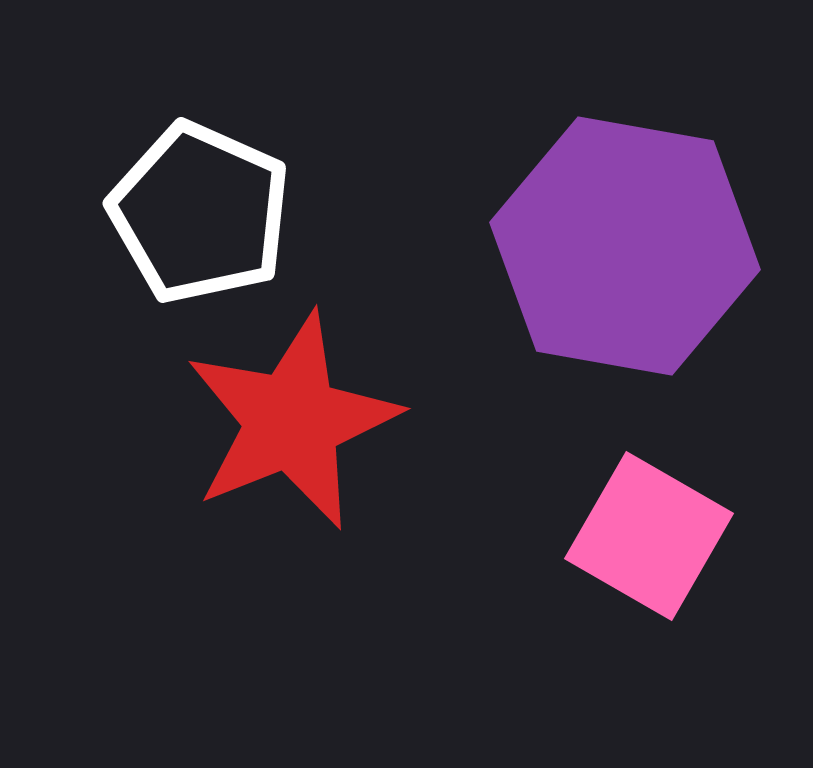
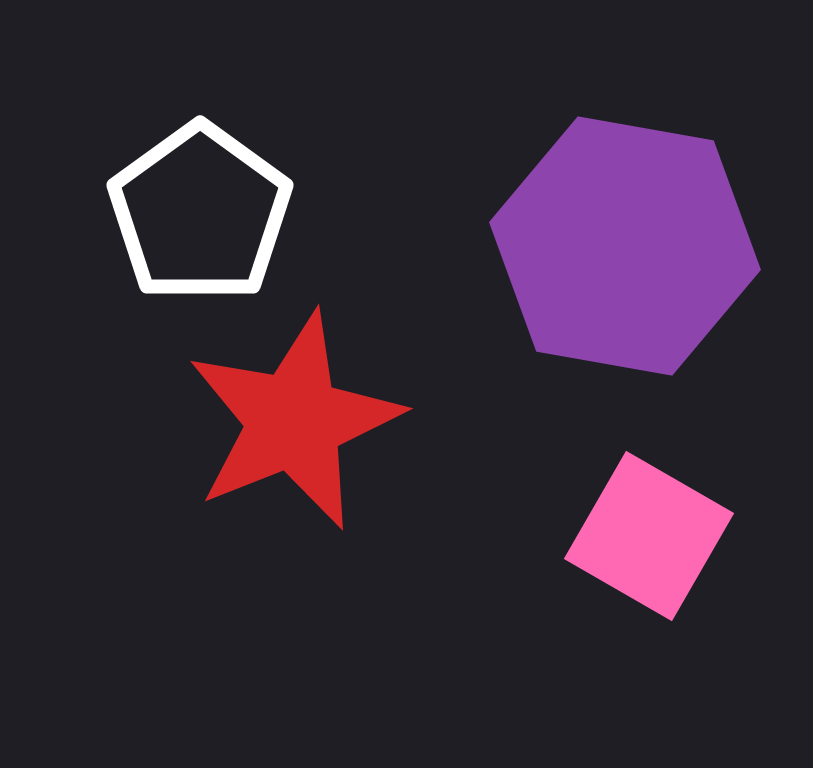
white pentagon: rotated 12 degrees clockwise
red star: moved 2 px right
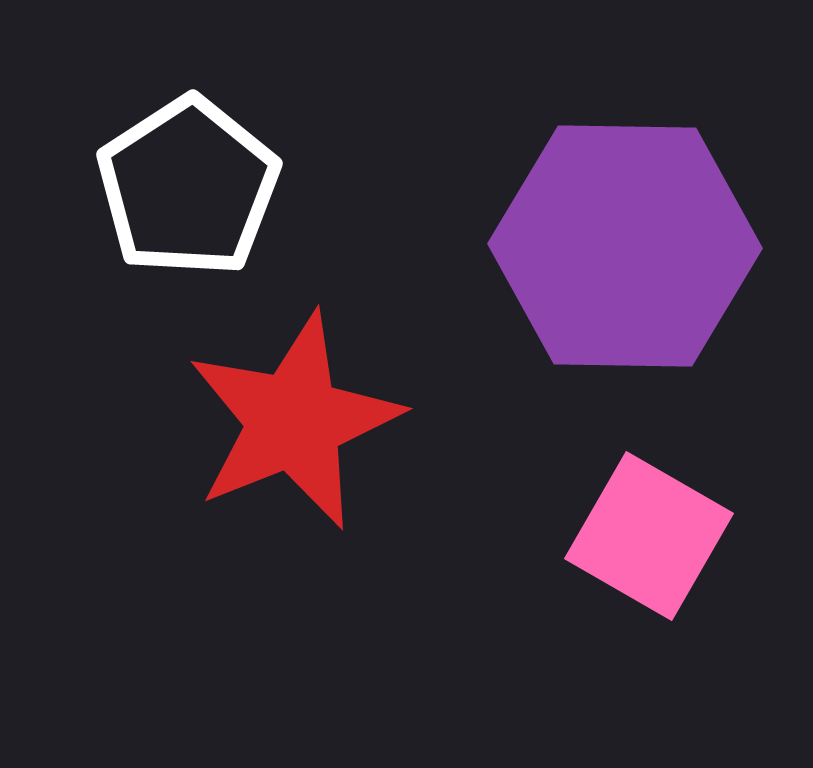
white pentagon: moved 12 px left, 26 px up; rotated 3 degrees clockwise
purple hexagon: rotated 9 degrees counterclockwise
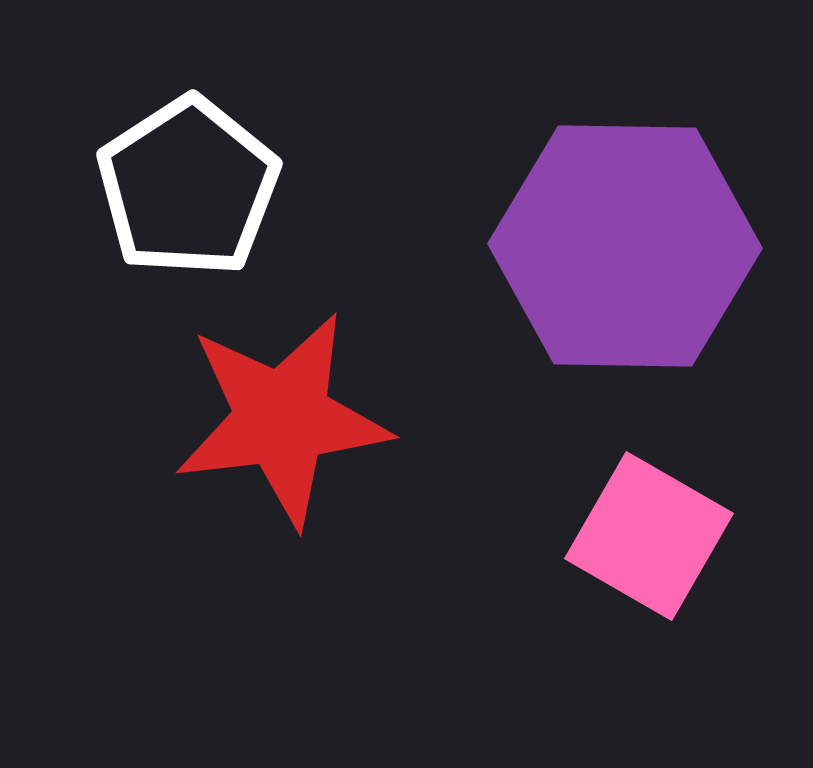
red star: moved 12 px left, 2 px up; rotated 15 degrees clockwise
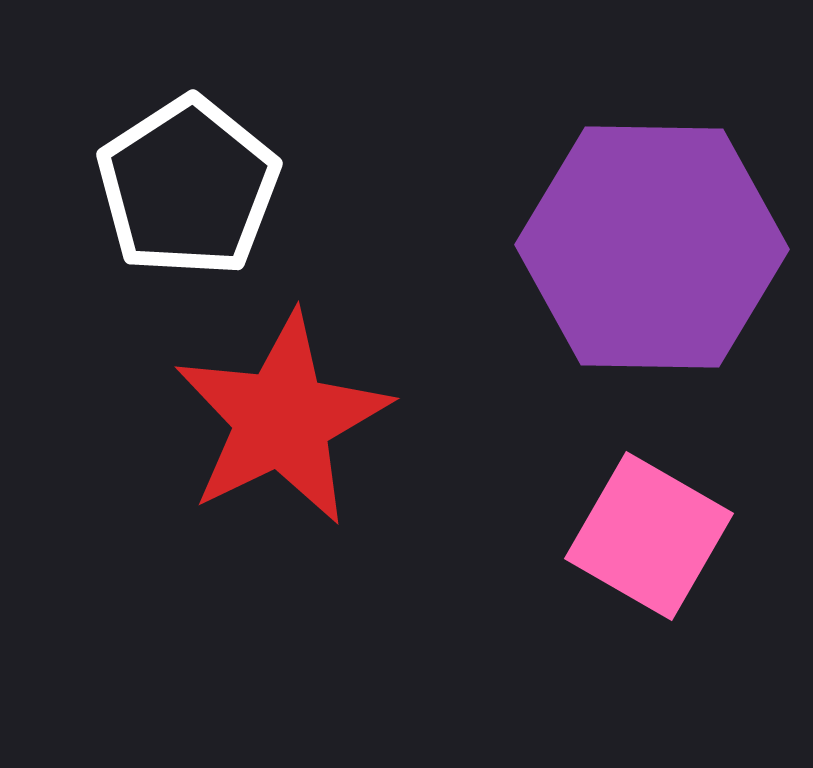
purple hexagon: moved 27 px right, 1 px down
red star: rotated 19 degrees counterclockwise
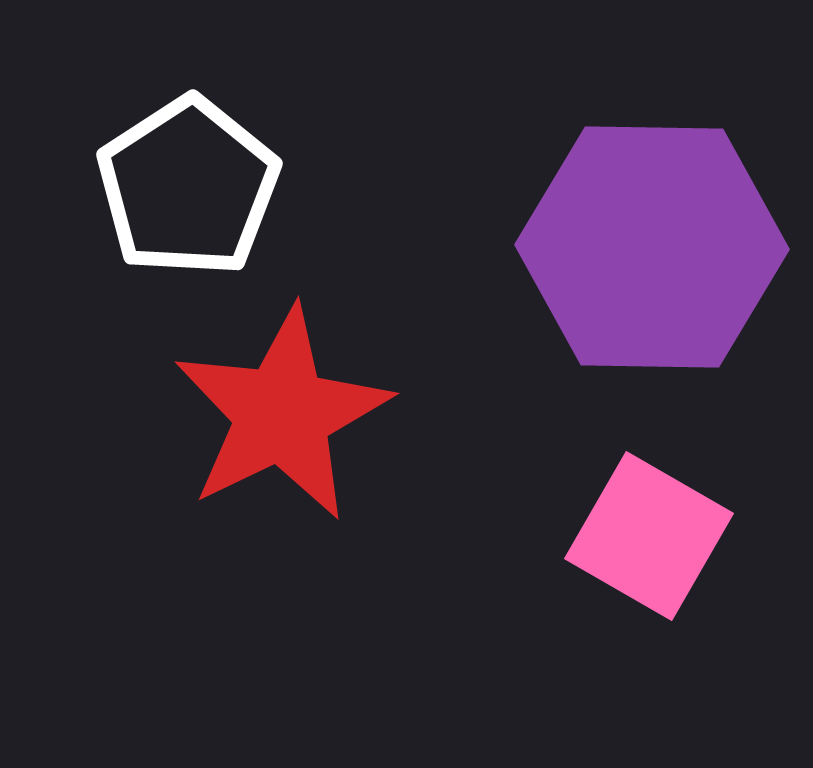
red star: moved 5 px up
